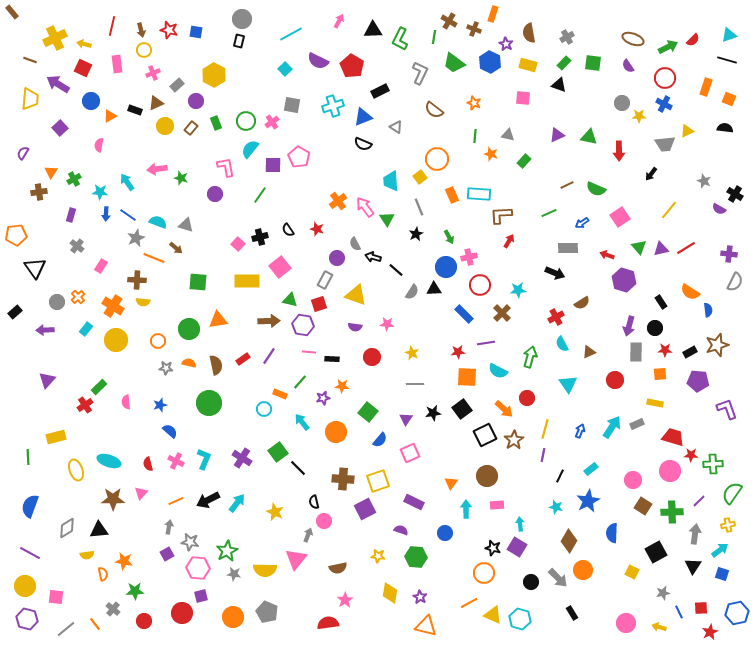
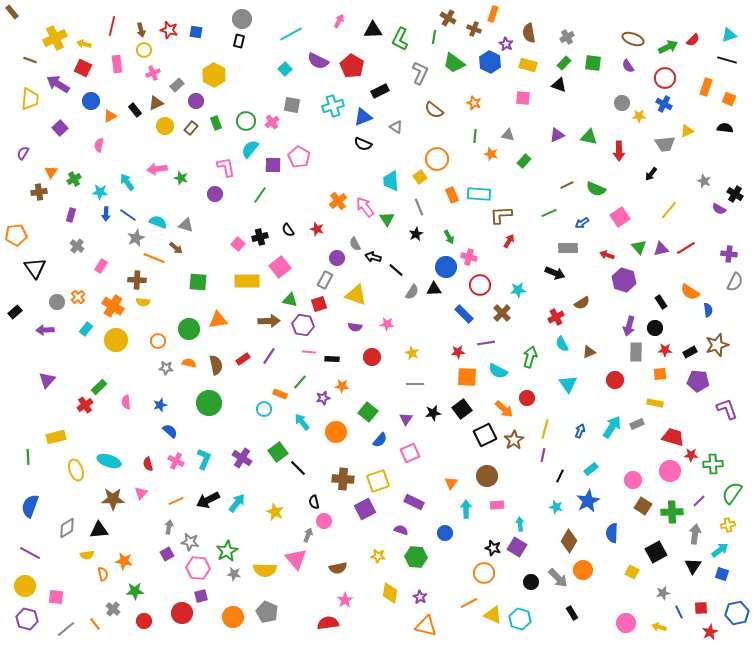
brown cross at (449, 21): moved 1 px left, 3 px up
black rectangle at (135, 110): rotated 32 degrees clockwise
pink cross at (469, 257): rotated 28 degrees clockwise
pink triangle at (296, 559): rotated 20 degrees counterclockwise
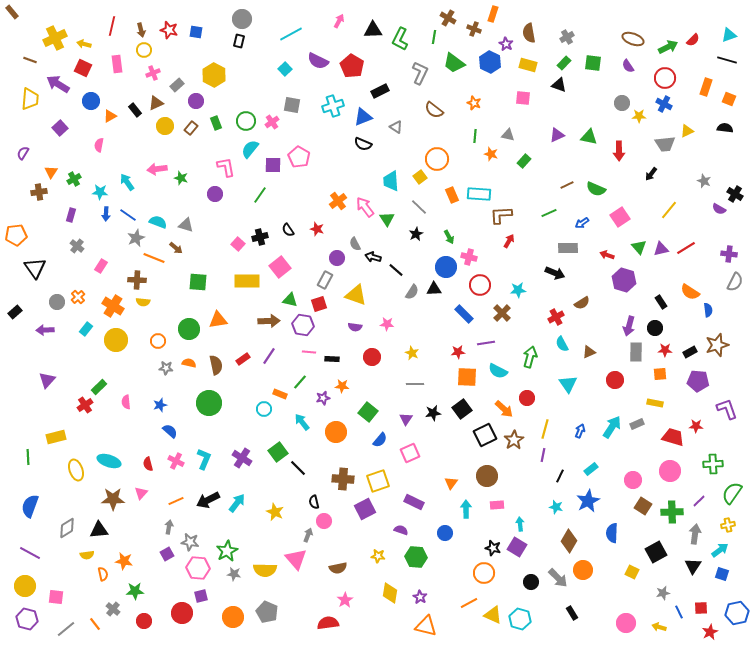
gray line at (419, 207): rotated 24 degrees counterclockwise
red star at (691, 455): moved 5 px right, 29 px up
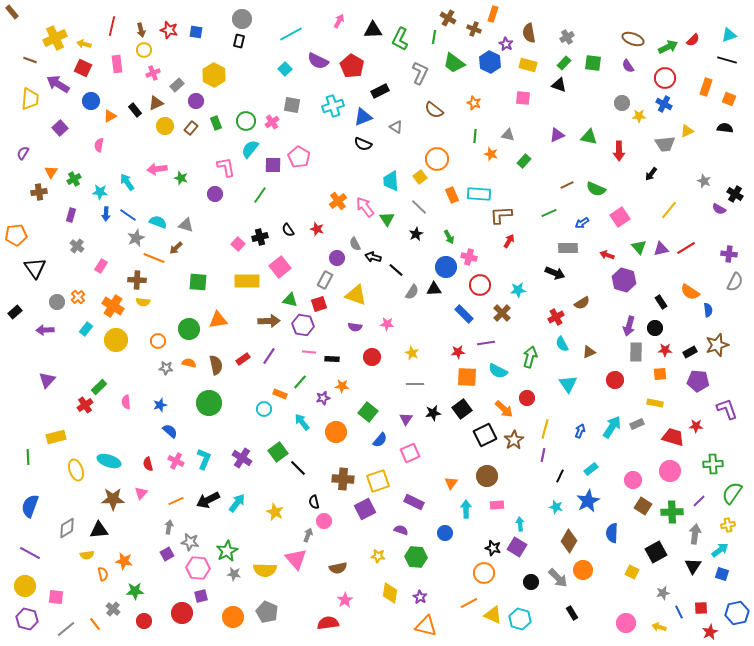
brown arrow at (176, 248): rotated 96 degrees clockwise
